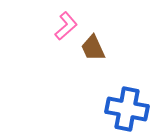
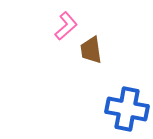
brown trapezoid: moved 2 px left, 2 px down; rotated 16 degrees clockwise
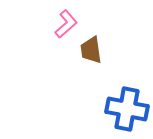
pink L-shape: moved 2 px up
